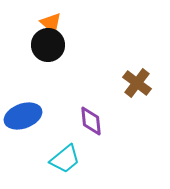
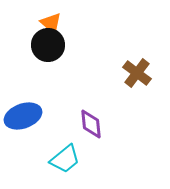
brown cross: moved 10 px up
purple diamond: moved 3 px down
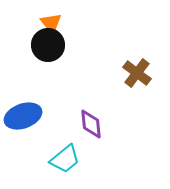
orange triangle: rotated 10 degrees clockwise
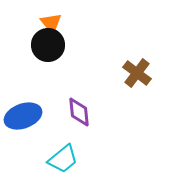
purple diamond: moved 12 px left, 12 px up
cyan trapezoid: moved 2 px left
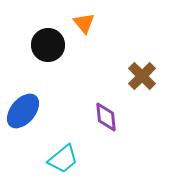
orange triangle: moved 33 px right
brown cross: moved 5 px right, 3 px down; rotated 8 degrees clockwise
purple diamond: moved 27 px right, 5 px down
blue ellipse: moved 5 px up; rotated 30 degrees counterclockwise
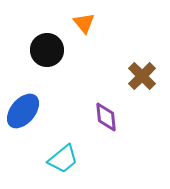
black circle: moved 1 px left, 5 px down
